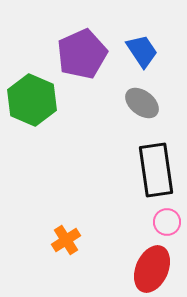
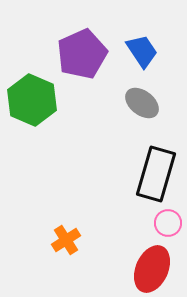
black rectangle: moved 4 px down; rotated 24 degrees clockwise
pink circle: moved 1 px right, 1 px down
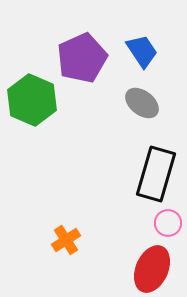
purple pentagon: moved 4 px down
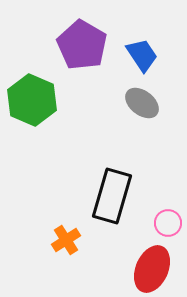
blue trapezoid: moved 4 px down
purple pentagon: moved 13 px up; rotated 18 degrees counterclockwise
black rectangle: moved 44 px left, 22 px down
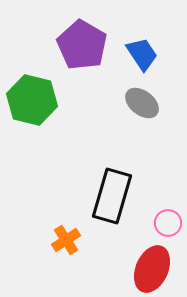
blue trapezoid: moved 1 px up
green hexagon: rotated 9 degrees counterclockwise
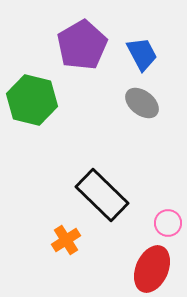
purple pentagon: rotated 12 degrees clockwise
blue trapezoid: rotated 6 degrees clockwise
black rectangle: moved 10 px left, 1 px up; rotated 62 degrees counterclockwise
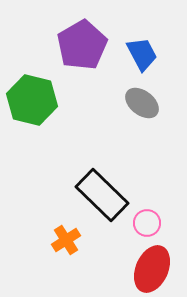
pink circle: moved 21 px left
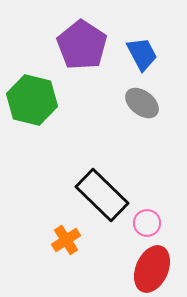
purple pentagon: rotated 9 degrees counterclockwise
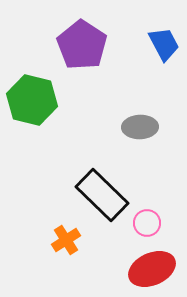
blue trapezoid: moved 22 px right, 10 px up
gray ellipse: moved 2 px left, 24 px down; rotated 40 degrees counterclockwise
red ellipse: rotated 42 degrees clockwise
